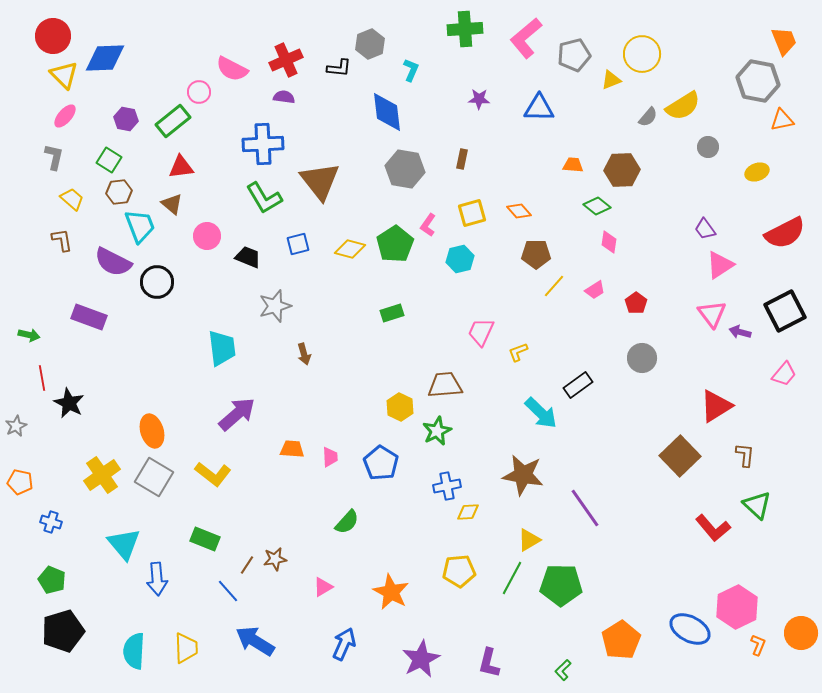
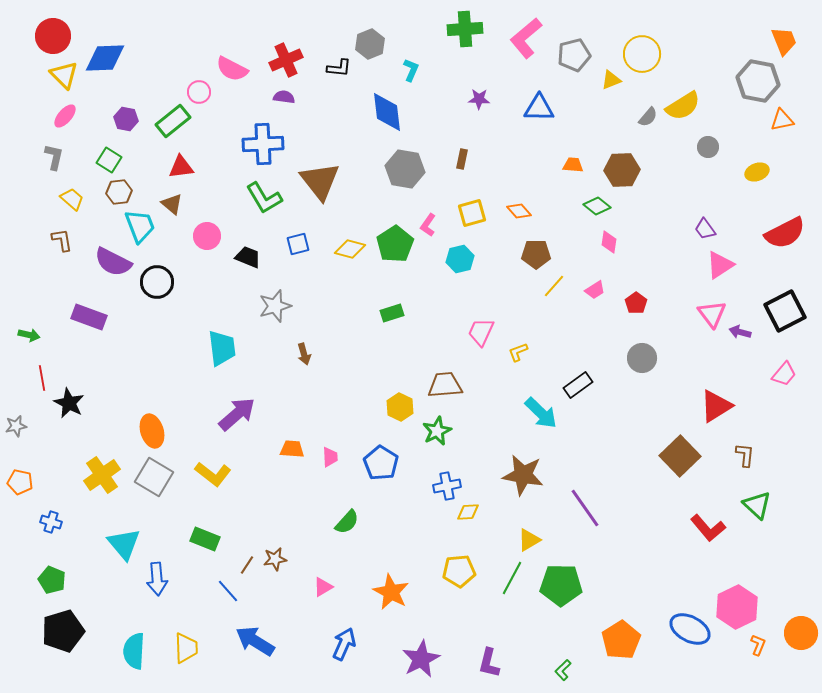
gray star at (16, 426): rotated 15 degrees clockwise
red L-shape at (713, 528): moved 5 px left
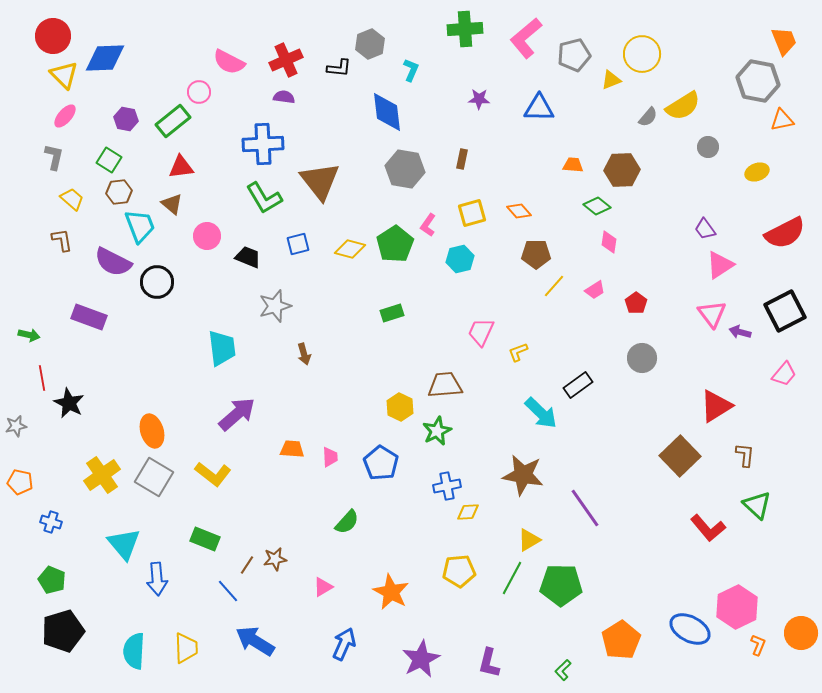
pink semicircle at (232, 69): moved 3 px left, 7 px up
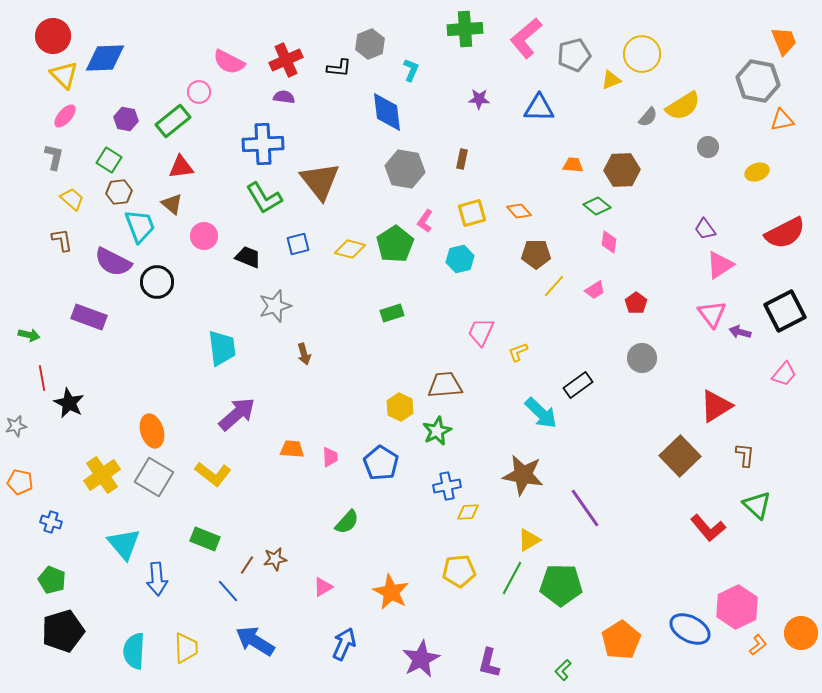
pink L-shape at (428, 225): moved 3 px left, 4 px up
pink circle at (207, 236): moved 3 px left
orange L-shape at (758, 645): rotated 30 degrees clockwise
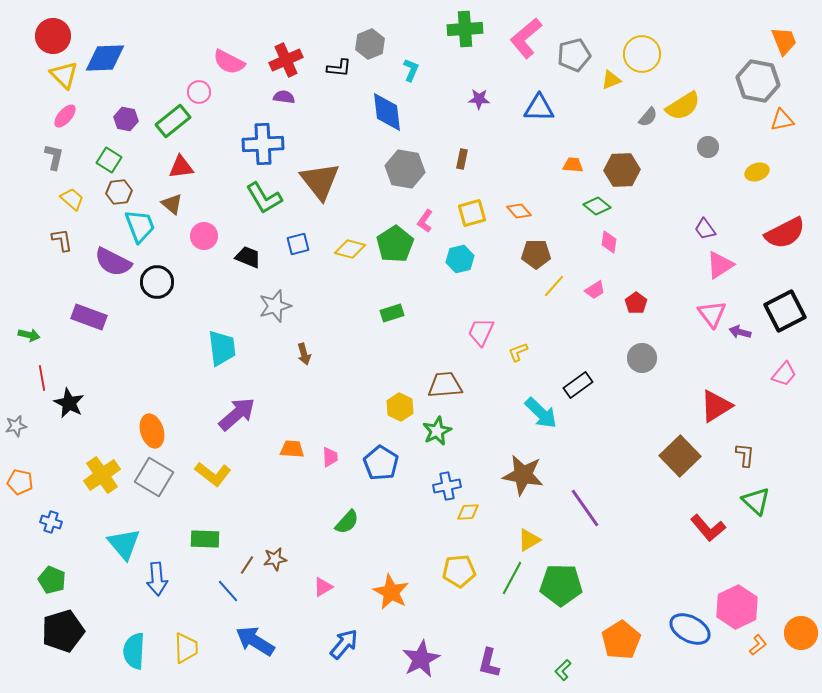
green triangle at (757, 505): moved 1 px left, 4 px up
green rectangle at (205, 539): rotated 20 degrees counterclockwise
blue arrow at (344, 644): rotated 16 degrees clockwise
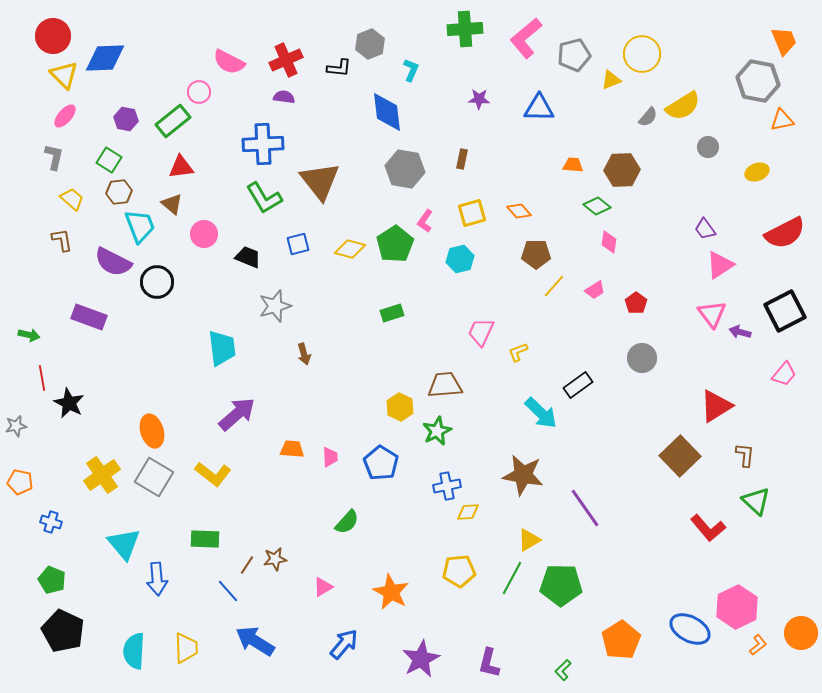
pink circle at (204, 236): moved 2 px up
black pentagon at (63, 631): rotated 30 degrees counterclockwise
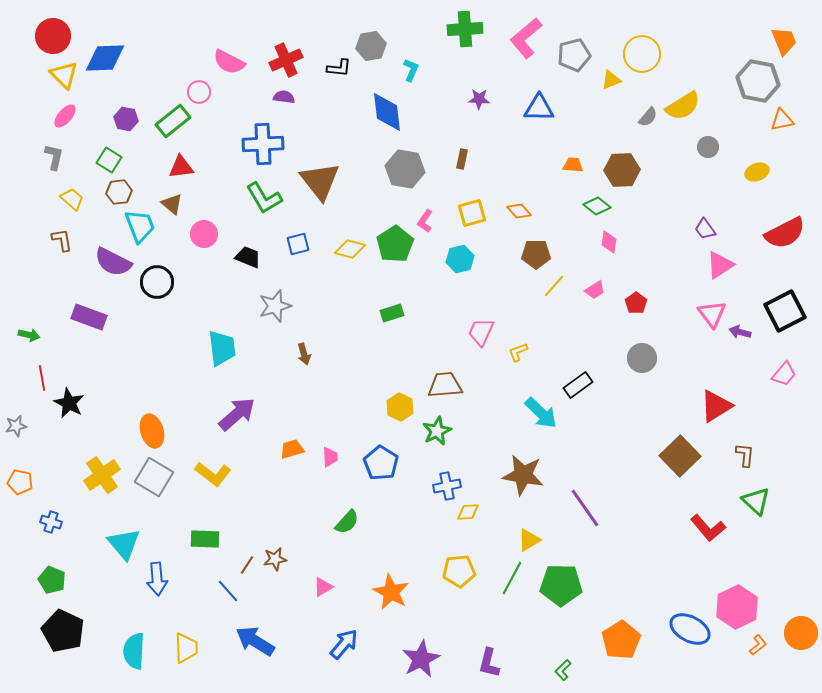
gray hexagon at (370, 44): moved 1 px right, 2 px down; rotated 12 degrees clockwise
orange trapezoid at (292, 449): rotated 20 degrees counterclockwise
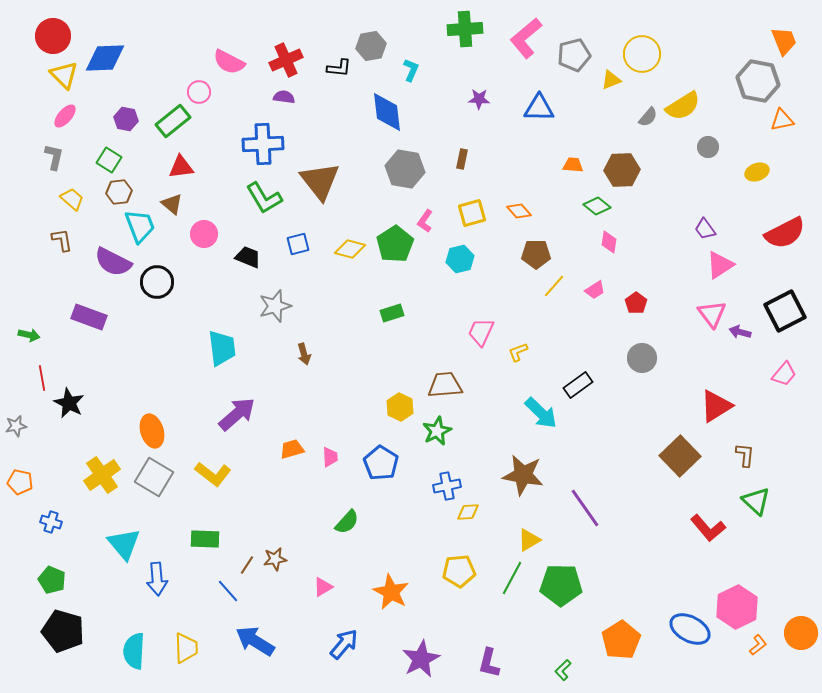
black pentagon at (63, 631): rotated 9 degrees counterclockwise
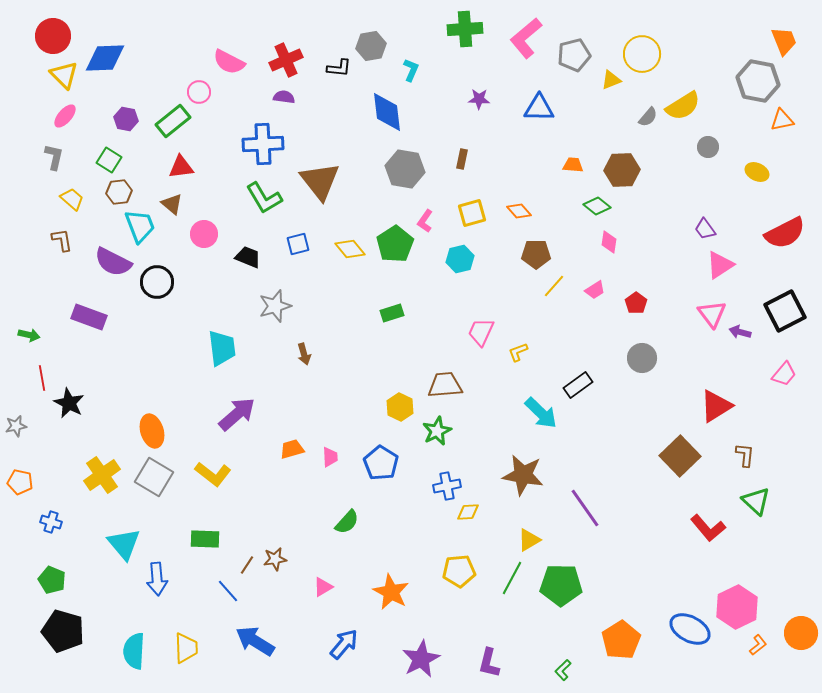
yellow ellipse at (757, 172): rotated 45 degrees clockwise
yellow diamond at (350, 249): rotated 36 degrees clockwise
